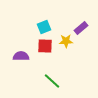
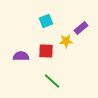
cyan square: moved 2 px right, 6 px up
red square: moved 1 px right, 5 px down
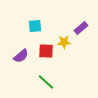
cyan square: moved 11 px left, 5 px down; rotated 16 degrees clockwise
yellow star: moved 2 px left, 1 px down
purple semicircle: rotated 140 degrees clockwise
green line: moved 6 px left, 1 px down
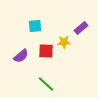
green line: moved 2 px down
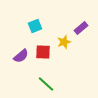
cyan square: rotated 16 degrees counterclockwise
yellow star: rotated 16 degrees counterclockwise
red square: moved 3 px left, 1 px down
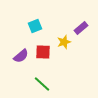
green line: moved 4 px left
